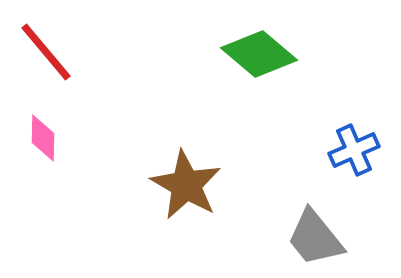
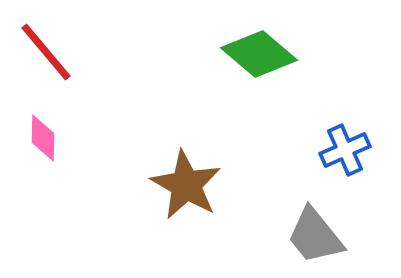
blue cross: moved 9 px left
gray trapezoid: moved 2 px up
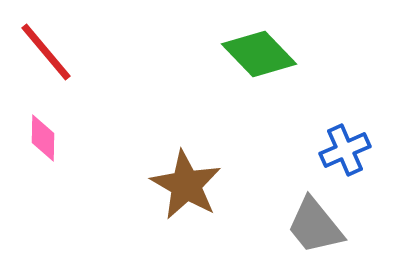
green diamond: rotated 6 degrees clockwise
gray trapezoid: moved 10 px up
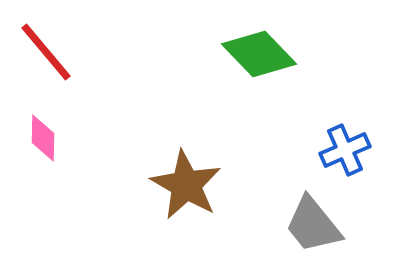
gray trapezoid: moved 2 px left, 1 px up
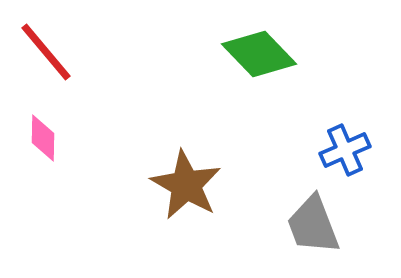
gray trapezoid: rotated 18 degrees clockwise
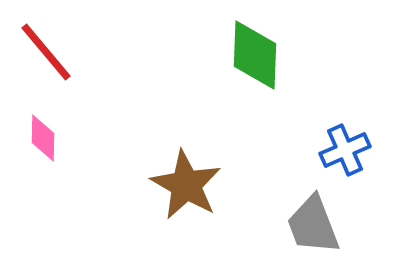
green diamond: moved 4 px left, 1 px down; rotated 46 degrees clockwise
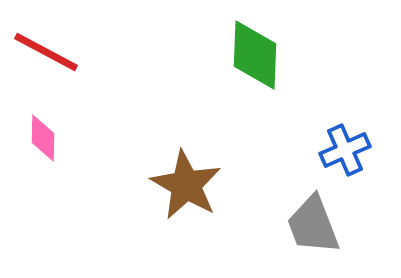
red line: rotated 22 degrees counterclockwise
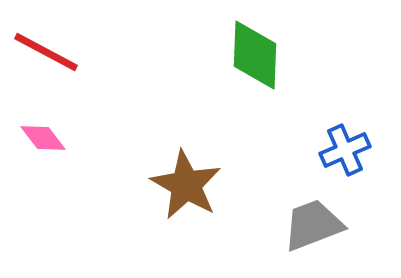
pink diamond: rotated 39 degrees counterclockwise
gray trapezoid: rotated 90 degrees clockwise
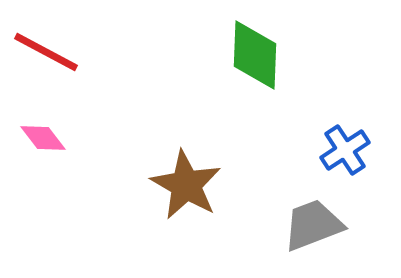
blue cross: rotated 9 degrees counterclockwise
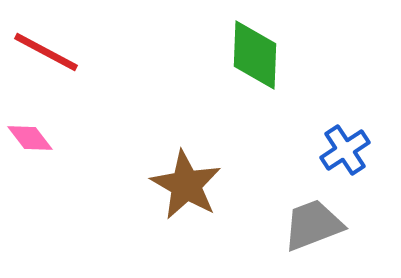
pink diamond: moved 13 px left
